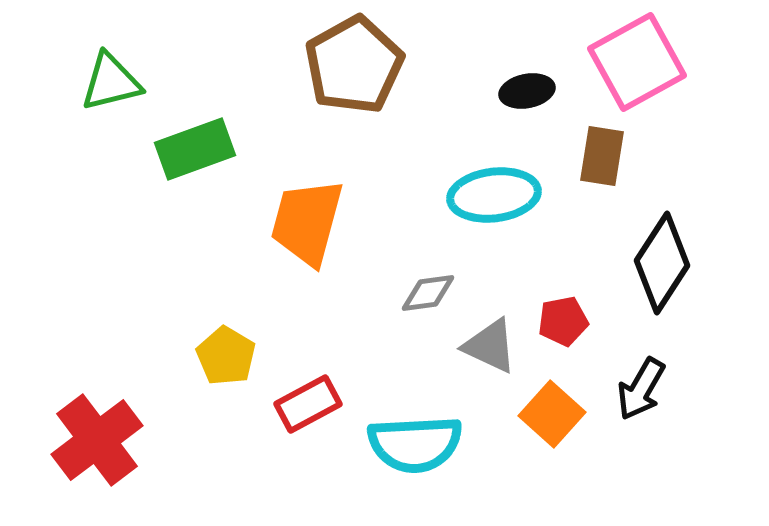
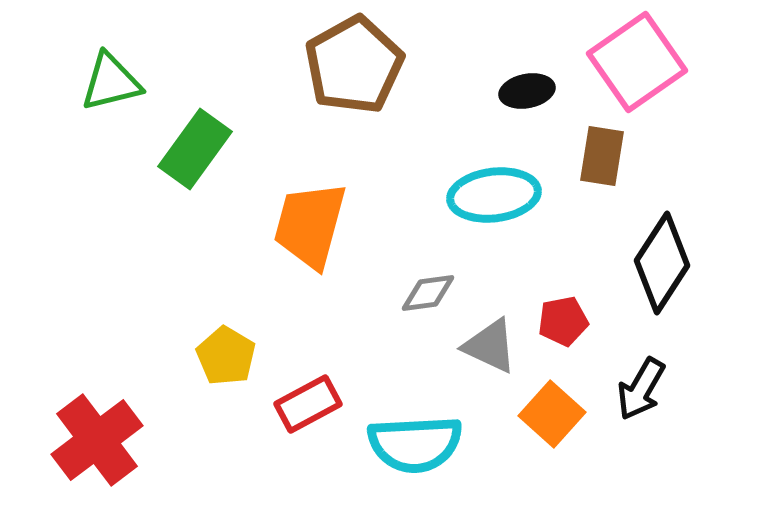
pink square: rotated 6 degrees counterclockwise
green rectangle: rotated 34 degrees counterclockwise
orange trapezoid: moved 3 px right, 3 px down
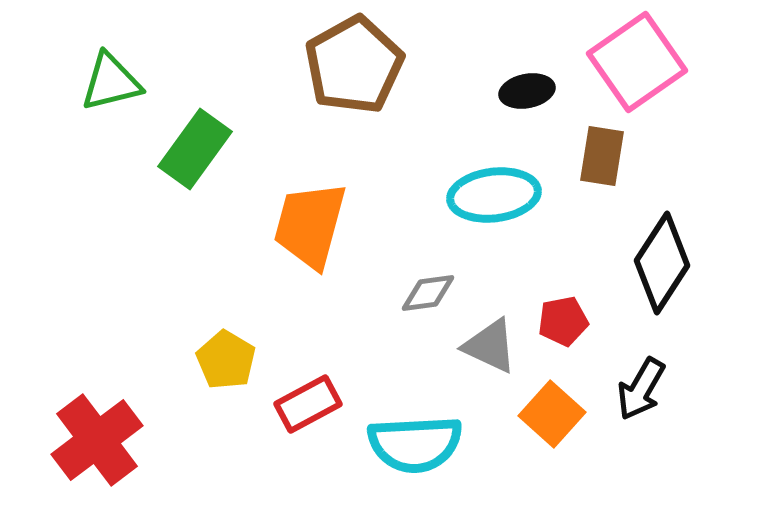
yellow pentagon: moved 4 px down
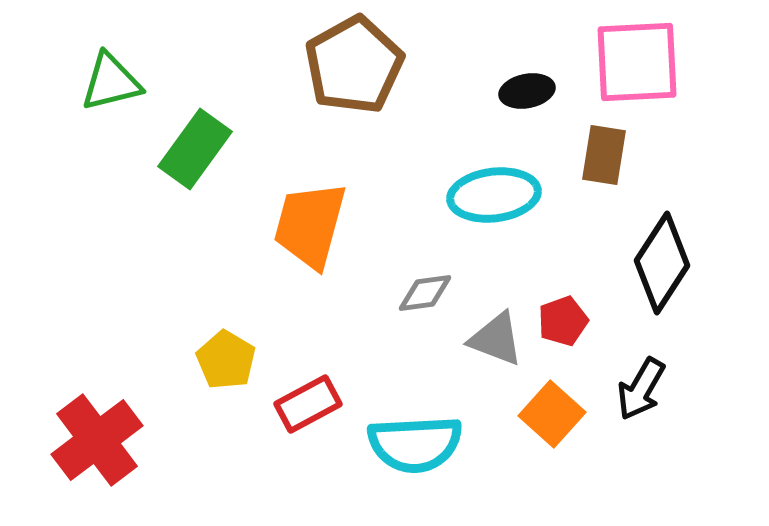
pink square: rotated 32 degrees clockwise
brown rectangle: moved 2 px right, 1 px up
gray diamond: moved 3 px left
red pentagon: rotated 9 degrees counterclockwise
gray triangle: moved 6 px right, 7 px up; rotated 4 degrees counterclockwise
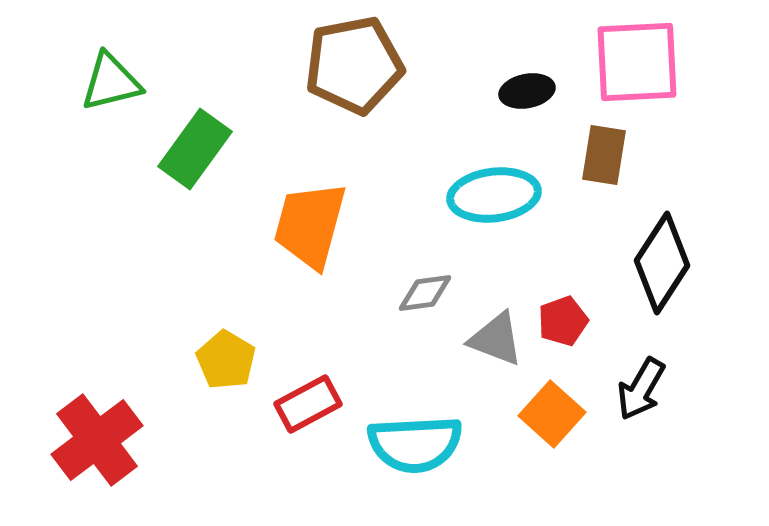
brown pentagon: rotated 18 degrees clockwise
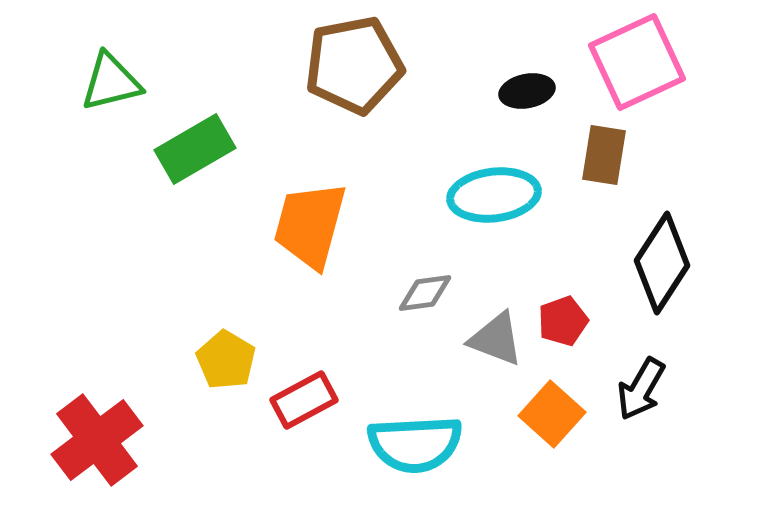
pink square: rotated 22 degrees counterclockwise
green rectangle: rotated 24 degrees clockwise
red rectangle: moved 4 px left, 4 px up
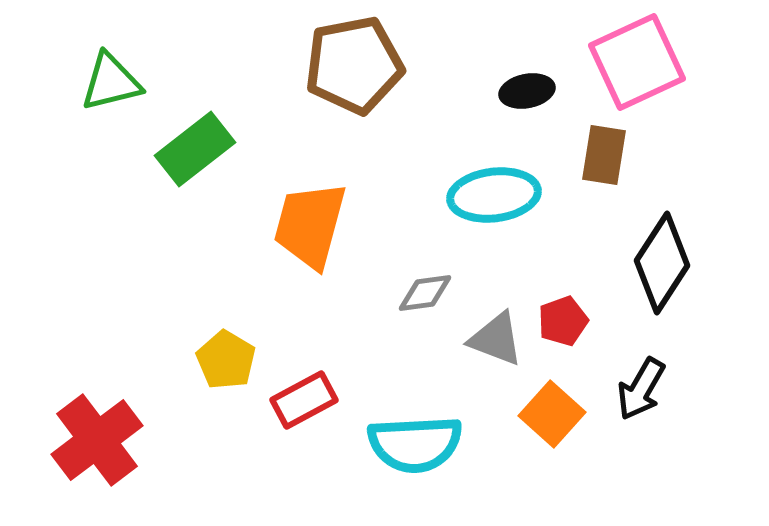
green rectangle: rotated 8 degrees counterclockwise
